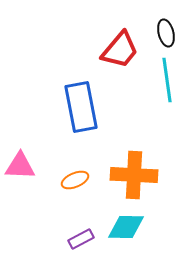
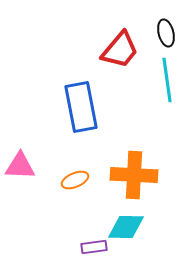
purple rectangle: moved 13 px right, 8 px down; rotated 20 degrees clockwise
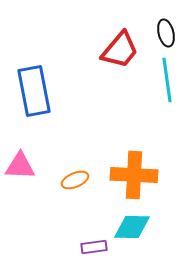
blue rectangle: moved 47 px left, 16 px up
cyan diamond: moved 6 px right
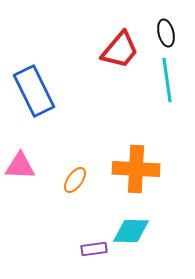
blue rectangle: rotated 15 degrees counterclockwise
orange cross: moved 2 px right, 6 px up
orange ellipse: rotated 32 degrees counterclockwise
cyan diamond: moved 1 px left, 4 px down
purple rectangle: moved 2 px down
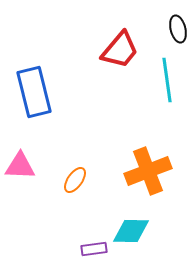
black ellipse: moved 12 px right, 4 px up
blue rectangle: moved 1 px down; rotated 12 degrees clockwise
orange cross: moved 12 px right, 2 px down; rotated 24 degrees counterclockwise
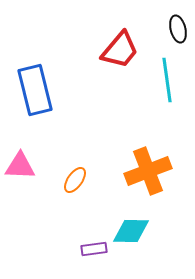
blue rectangle: moved 1 px right, 2 px up
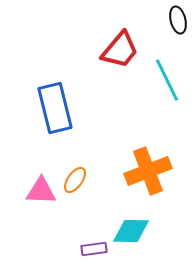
black ellipse: moved 9 px up
cyan line: rotated 18 degrees counterclockwise
blue rectangle: moved 20 px right, 18 px down
pink triangle: moved 21 px right, 25 px down
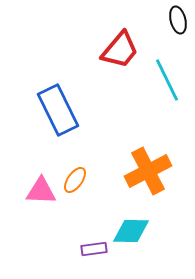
blue rectangle: moved 3 px right, 2 px down; rotated 12 degrees counterclockwise
orange cross: rotated 6 degrees counterclockwise
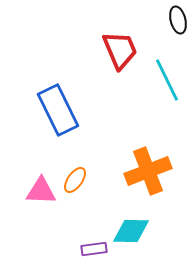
red trapezoid: rotated 63 degrees counterclockwise
orange cross: rotated 6 degrees clockwise
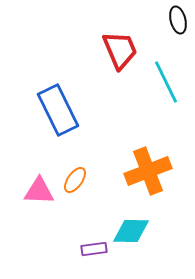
cyan line: moved 1 px left, 2 px down
pink triangle: moved 2 px left
